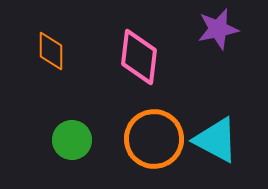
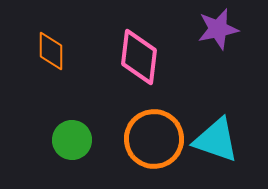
cyan triangle: rotated 9 degrees counterclockwise
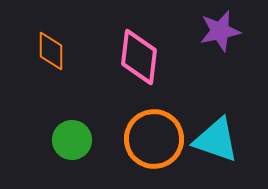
purple star: moved 2 px right, 2 px down
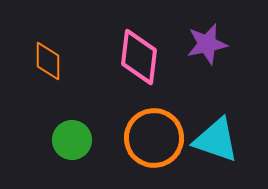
purple star: moved 13 px left, 13 px down
orange diamond: moved 3 px left, 10 px down
orange circle: moved 1 px up
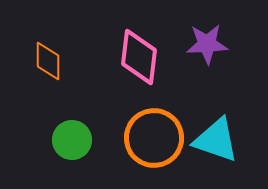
purple star: rotated 9 degrees clockwise
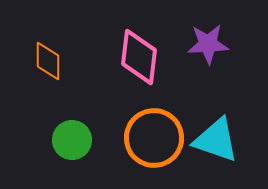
purple star: moved 1 px right
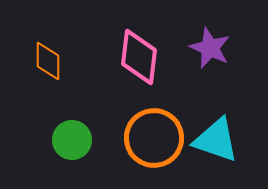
purple star: moved 2 px right, 4 px down; rotated 27 degrees clockwise
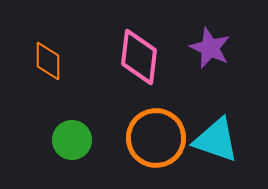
orange circle: moved 2 px right
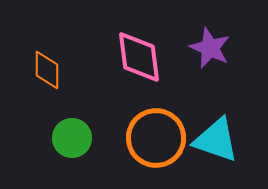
pink diamond: rotated 14 degrees counterclockwise
orange diamond: moved 1 px left, 9 px down
green circle: moved 2 px up
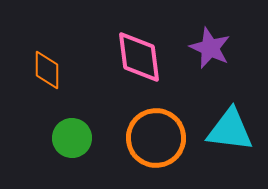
cyan triangle: moved 14 px right, 10 px up; rotated 12 degrees counterclockwise
